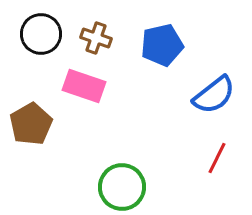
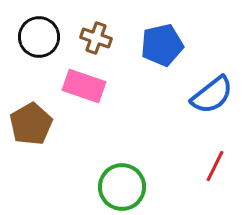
black circle: moved 2 px left, 3 px down
blue semicircle: moved 2 px left
red line: moved 2 px left, 8 px down
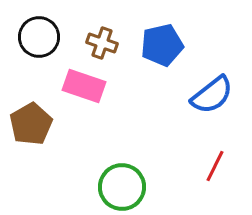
brown cross: moved 6 px right, 5 px down
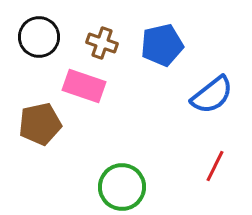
brown pentagon: moved 9 px right; rotated 18 degrees clockwise
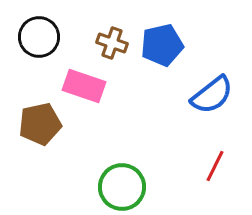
brown cross: moved 10 px right
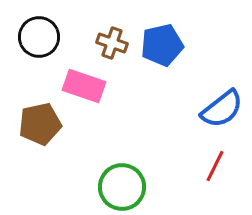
blue semicircle: moved 10 px right, 14 px down
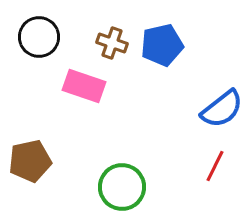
brown pentagon: moved 10 px left, 37 px down
